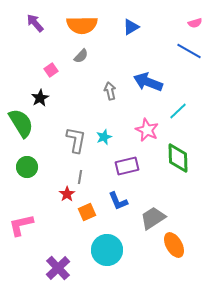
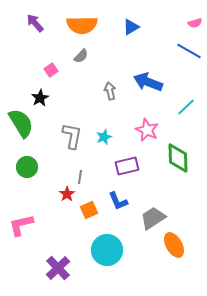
cyan line: moved 8 px right, 4 px up
gray L-shape: moved 4 px left, 4 px up
orange square: moved 2 px right, 2 px up
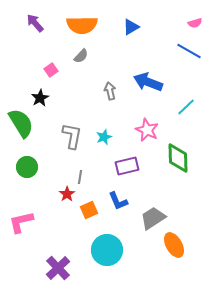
pink L-shape: moved 3 px up
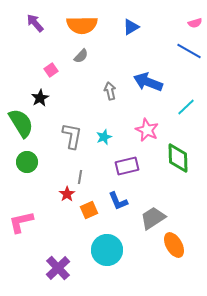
green circle: moved 5 px up
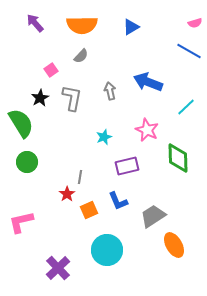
gray L-shape: moved 38 px up
gray trapezoid: moved 2 px up
